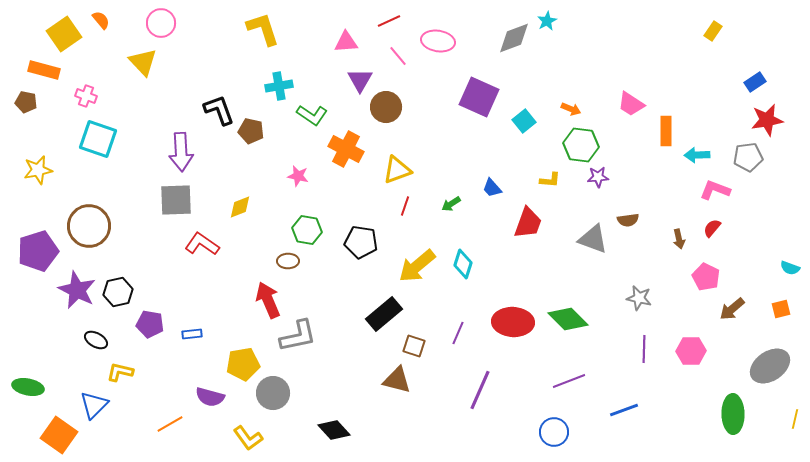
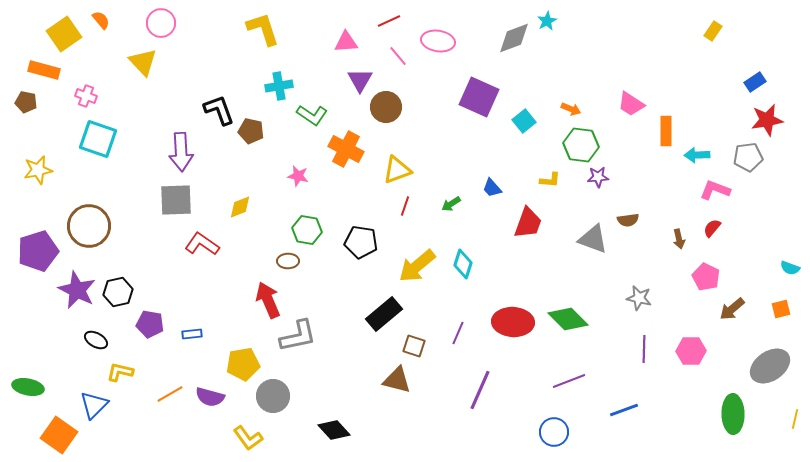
gray circle at (273, 393): moved 3 px down
orange line at (170, 424): moved 30 px up
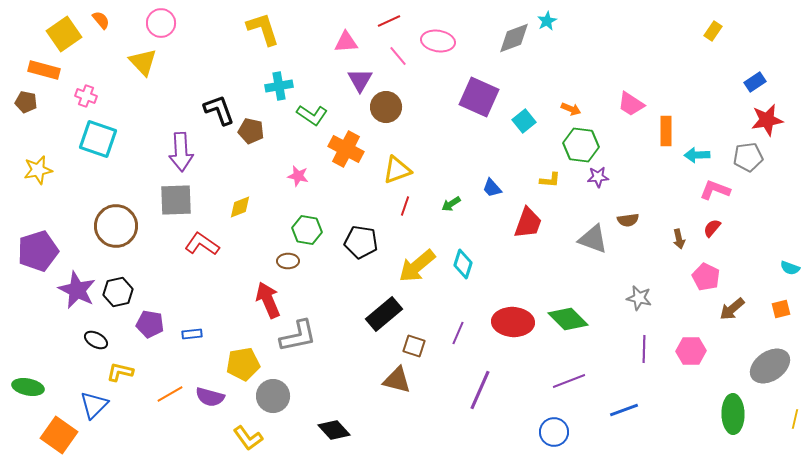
brown circle at (89, 226): moved 27 px right
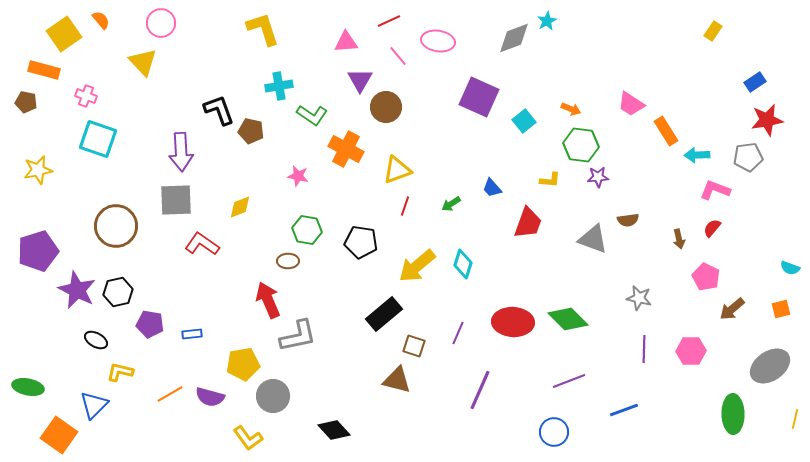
orange rectangle at (666, 131): rotated 32 degrees counterclockwise
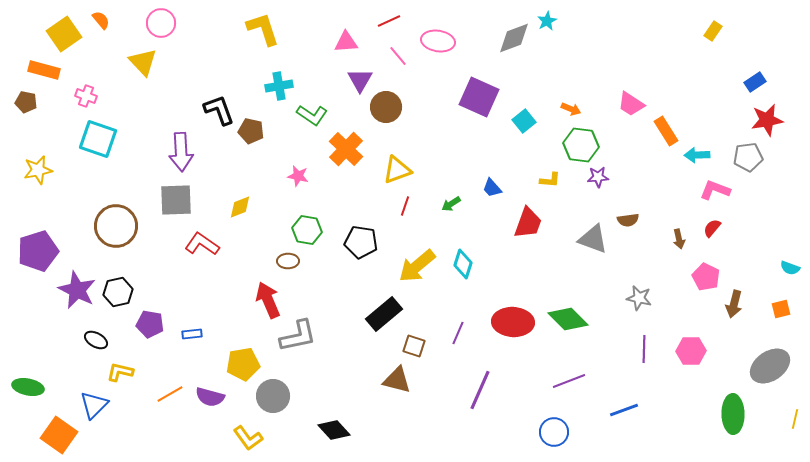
orange cross at (346, 149): rotated 16 degrees clockwise
brown arrow at (732, 309): moved 2 px right, 5 px up; rotated 36 degrees counterclockwise
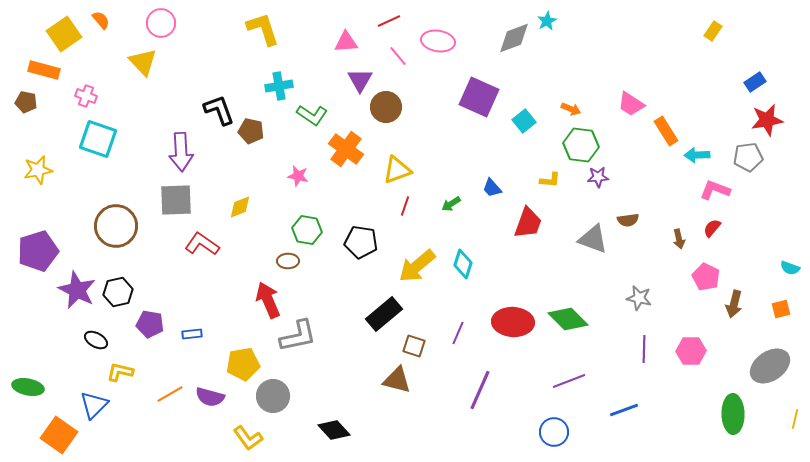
orange cross at (346, 149): rotated 8 degrees counterclockwise
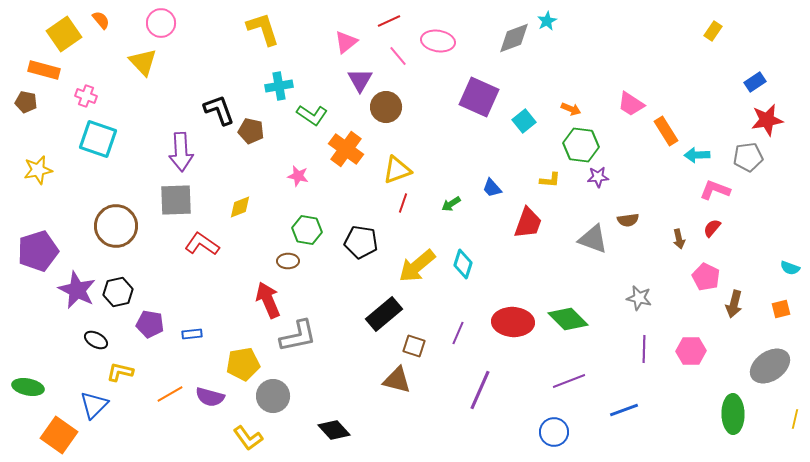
pink triangle at (346, 42): rotated 35 degrees counterclockwise
red line at (405, 206): moved 2 px left, 3 px up
